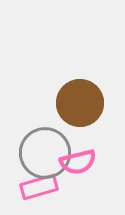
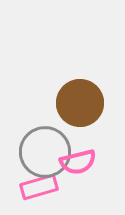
gray circle: moved 1 px up
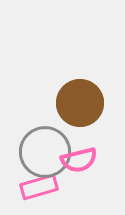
pink semicircle: moved 1 px right, 2 px up
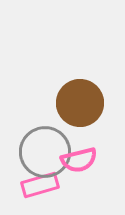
pink rectangle: moved 1 px right, 2 px up
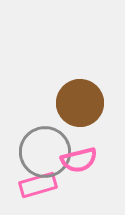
pink rectangle: moved 2 px left
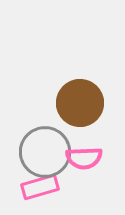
pink semicircle: moved 5 px right, 2 px up; rotated 12 degrees clockwise
pink rectangle: moved 2 px right, 2 px down
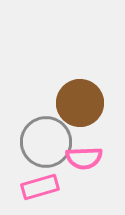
gray circle: moved 1 px right, 10 px up
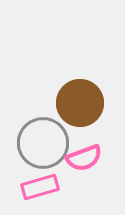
gray circle: moved 3 px left, 1 px down
pink semicircle: rotated 18 degrees counterclockwise
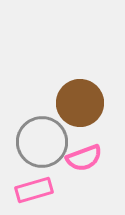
gray circle: moved 1 px left, 1 px up
pink rectangle: moved 6 px left, 3 px down
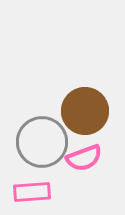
brown circle: moved 5 px right, 8 px down
pink rectangle: moved 2 px left, 2 px down; rotated 12 degrees clockwise
